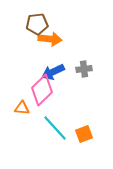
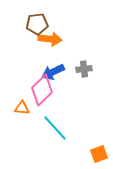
orange square: moved 15 px right, 20 px down
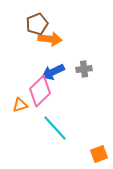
brown pentagon: rotated 15 degrees counterclockwise
pink diamond: moved 2 px left, 1 px down
orange triangle: moved 2 px left, 3 px up; rotated 21 degrees counterclockwise
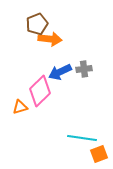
blue arrow: moved 7 px right
orange triangle: moved 2 px down
cyan line: moved 27 px right, 10 px down; rotated 40 degrees counterclockwise
